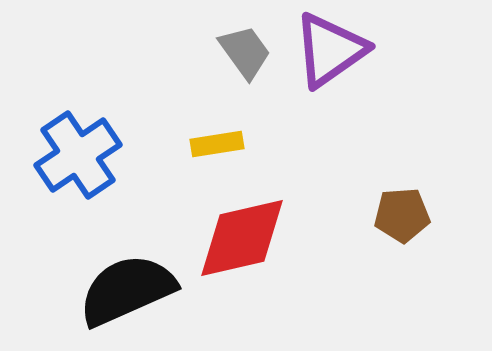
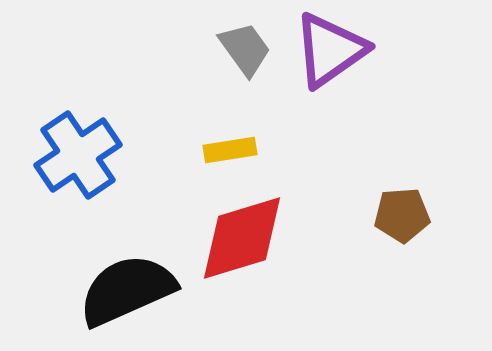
gray trapezoid: moved 3 px up
yellow rectangle: moved 13 px right, 6 px down
red diamond: rotated 4 degrees counterclockwise
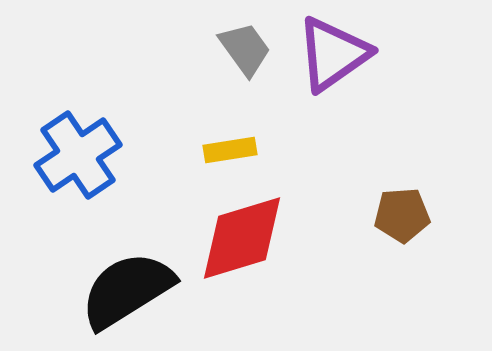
purple triangle: moved 3 px right, 4 px down
black semicircle: rotated 8 degrees counterclockwise
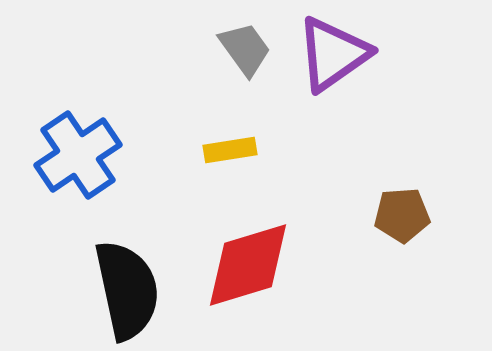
red diamond: moved 6 px right, 27 px down
black semicircle: rotated 110 degrees clockwise
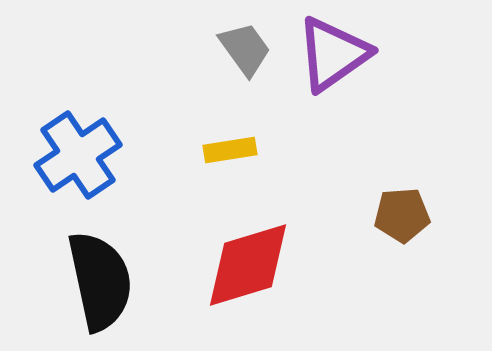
black semicircle: moved 27 px left, 9 px up
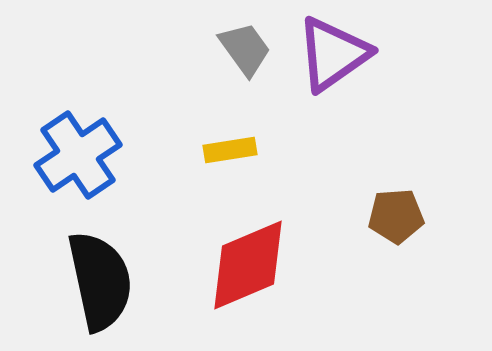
brown pentagon: moved 6 px left, 1 px down
red diamond: rotated 6 degrees counterclockwise
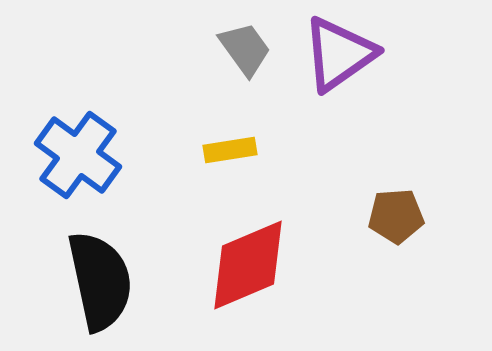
purple triangle: moved 6 px right
blue cross: rotated 20 degrees counterclockwise
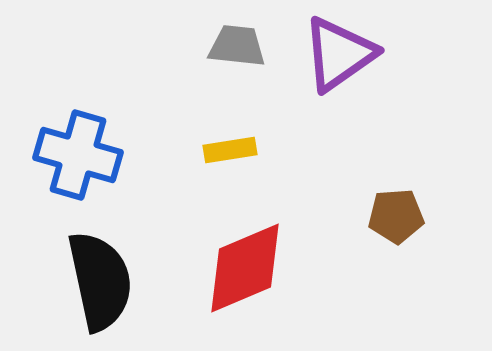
gray trapezoid: moved 8 px left, 3 px up; rotated 48 degrees counterclockwise
blue cross: rotated 20 degrees counterclockwise
red diamond: moved 3 px left, 3 px down
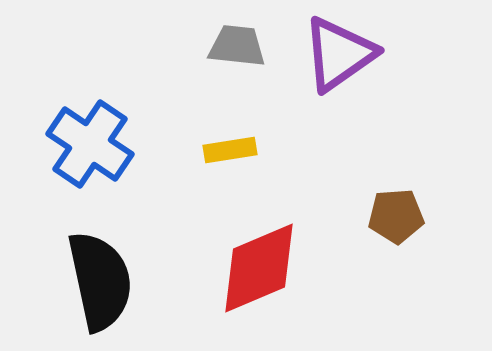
blue cross: moved 12 px right, 11 px up; rotated 18 degrees clockwise
red diamond: moved 14 px right
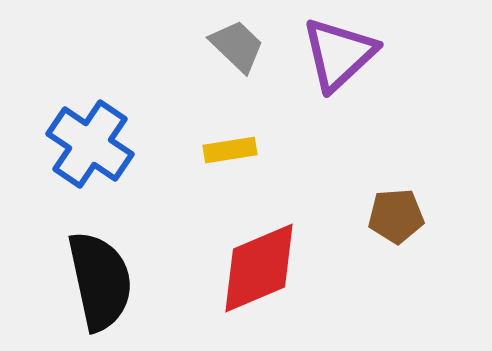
gray trapezoid: rotated 38 degrees clockwise
purple triangle: rotated 8 degrees counterclockwise
